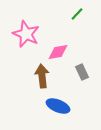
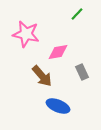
pink star: rotated 12 degrees counterclockwise
brown arrow: rotated 145 degrees clockwise
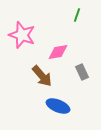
green line: moved 1 px down; rotated 24 degrees counterclockwise
pink star: moved 4 px left, 1 px down; rotated 8 degrees clockwise
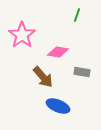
pink star: rotated 16 degrees clockwise
pink diamond: rotated 20 degrees clockwise
gray rectangle: rotated 56 degrees counterclockwise
brown arrow: moved 1 px right, 1 px down
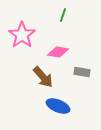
green line: moved 14 px left
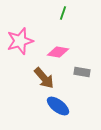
green line: moved 2 px up
pink star: moved 2 px left, 6 px down; rotated 20 degrees clockwise
brown arrow: moved 1 px right, 1 px down
blue ellipse: rotated 15 degrees clockwise
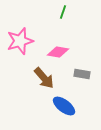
green line: moved 1 px up
gray rectangle: moved 2 px down
blue ellipse: moved 6 px right
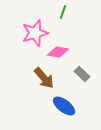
pink star: moved 15 px right, 8 px up
gray rectangle: rotated 35 degrees clockwise
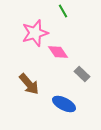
green line: moved 1 px up; rotated 48 degrees counterclockwise
pink diamond: rotated 45 degrees clockwise
brown arrow: moved 15 px left, 6 px down
blue ellipse: moved 2 px up; rotated 10 degrees counterclockwise
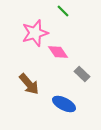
green line: rotated 16 degrees counterclockwise
